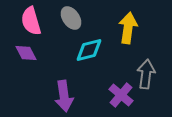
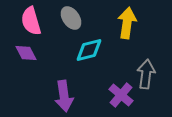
yellow arrow: moved 1 px left, 5 px up
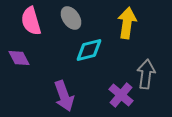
purple diamond: moved 7 px left, 5 px down
purple arrow: rotated 12 degrees counterclockwise
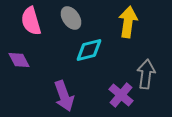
yellow arrow: moved 1 px right, 1 px up
purple diamond: moved 2 px down
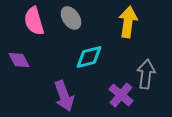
pink semicircle: moved 3 px right
cyan diamond: moved 7 px down
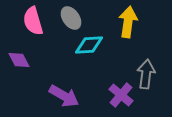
pink semicircle: moved 1 px left
cyan diamond: moved 12 px up; rotated 12 degrees clockwise
purple arrow: rotated 40 degrees counterclockwise
